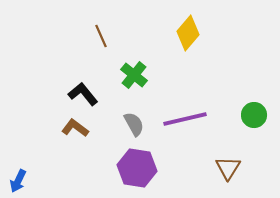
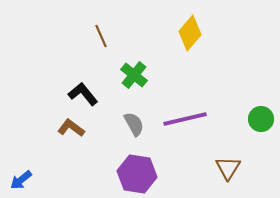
yellow diamond: moved 2 px right
green circle: moved 7 px right, 4 px down
brown L-shape: moved 4 px left
purple hexagon: moved 6 px down
blue arrow: moved 3 px right, 1 px up; rotated 25 degrees clockwise
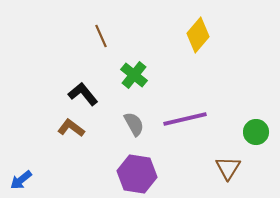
yellow diamond: moved 8 px right, 2 px down
green circle: moved 5 px left, 13 px down
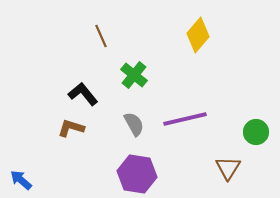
brown L-shape: rotated 20 degrees counterclockwise
blue arrow: rotated 80 degrees clockwise
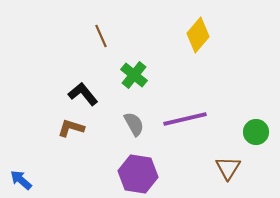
purple hexagon: moved 1 px right
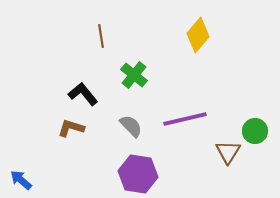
brown line: rotated 15 degrees clockwise
gray semicircle: moved 3 px left, 2 px down; rotated 15 degrees counterclockwise
green circle: moved 1 px left, 1 px up
brown triangle: moved 16 px up
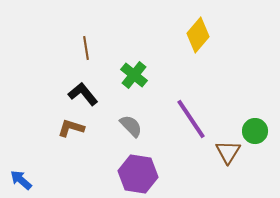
brown line: moved 15 px left, 12 px down
purple line: moved 6 px right; rotated 69 degrees clockwise
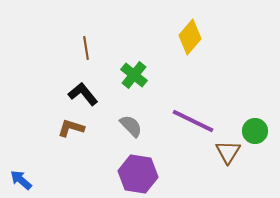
yellow diamond: moved 8 px left, 2 px down
purple line: moved 2 px right, 2 px down; rotated 30 degrees counterclockwise
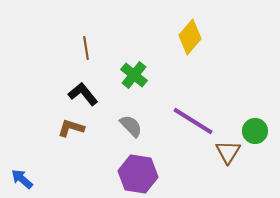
purple line: rotated 6 degrees clockwise
blue arrow: moved 1 px right, 1 px up
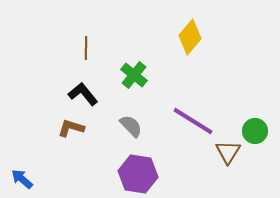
brown line: rotated 10 degrees clockwise
